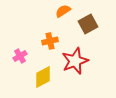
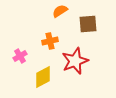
orange semicircle: moved 3 px left
brown square: rotated 24 degrees clockwise
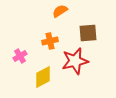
brown square: moved 9 px down
red star: rotated 8 degrees clockwise
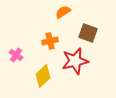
orange semicircle: moved 3 px right, 1 px down
brown square: rotated 24 degrees clockwise
pink cross: moved 4 px left, 1 px up; rotated 24 degrees counterclockwise
yellow diamond: moved 1 px up; rotated 15 degrees counterclockwise
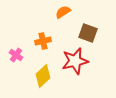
orange cross: moved 7 px left
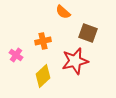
orange semicircle: rotated 105 degrees counterclockwise
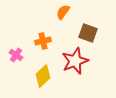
orange semicircle: rotated 84 degrees clockwise
red star: rotated 8 degrees counterclockwise
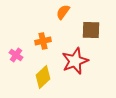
brown square: moved 3 px right, 3 px up; rotated 18 degrees counterclockwise
yellow diamond: moved 1 px down
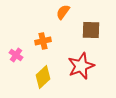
red star: moved 6 px right, 5 px down
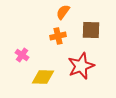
orange cross: moved 15 px right, 5 px up
pink cross: moved 6 px right
yellow diamond: rotated 45 degrees clockwise
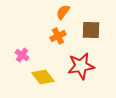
orange cross: rotated 14 degrees counterclockwise
red star: rotated 12 degrees clockwise
yellow diamond: rotated 50 degrees clockwise
